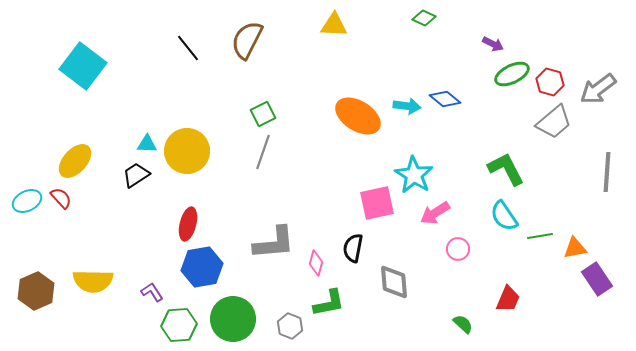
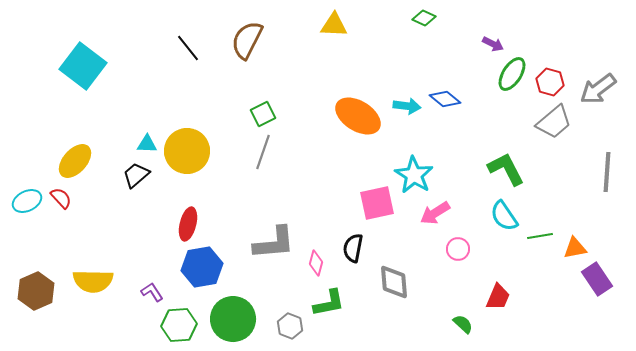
green ellipse at (512, 74): rotated 32 degrees counterclockwise
black trapezoid at (136, 175): rotated 8 degrees counterclockwise
red trapezoid at (508, 299): moved 10 px left, 2 px up
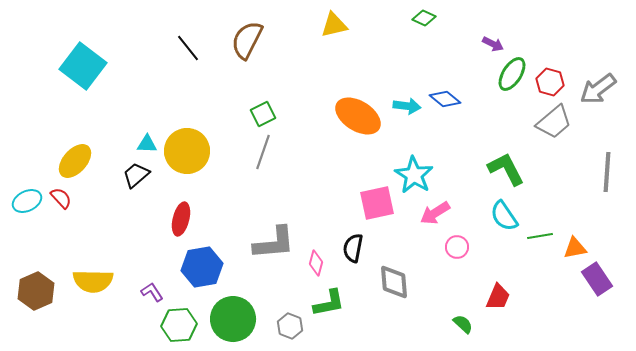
yellow triangle at (334, 25): rotated 16 degrees counterclockwise
red ellipse at (188, 224): moved 7 px left, 5 px up
pink circle at (458, 249): moved 1 px left, 2 px up
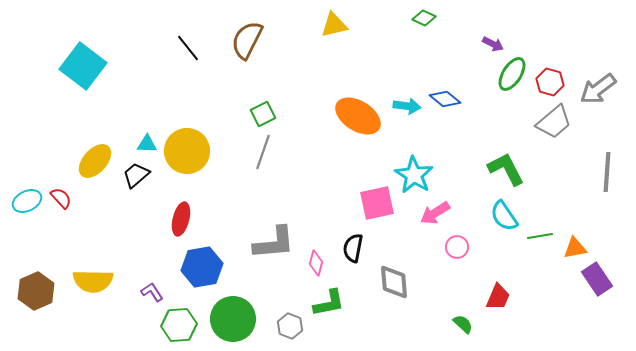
yellow ellipse at (75, 161): moved 20 px right
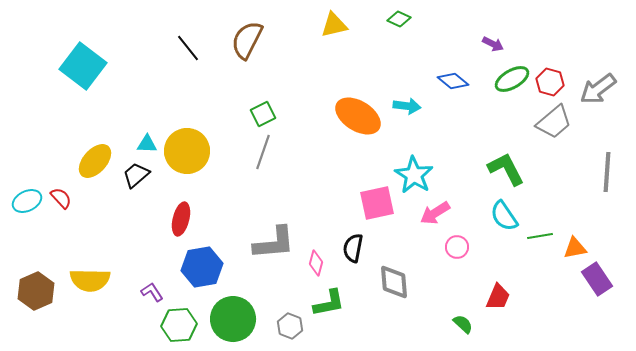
green diamond at (424, 18): moved 25 px left, 1 px down
green ellipse at (512, 74): moved 5 px down; rotated 28 degrees clockwise
blue diamond at (445, 99): moved 8 px right, 18 px up
yellow semicircle at (93, 281): moved 3 px left, 1 px up
